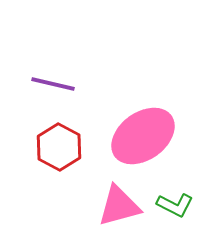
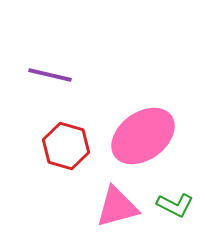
purple line: moved 3 px left, 9 px up
red hexagon: moved 7 px right, 1 px up; rotated 12 degrees counterclockwise
pink triangle: moved 2 px left, 1 px down
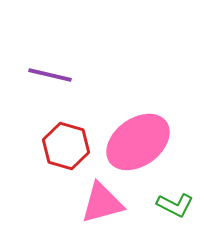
pink ellipse: moved 5 px left, 6 px down
pink triangle: moved 15 px left, 4 px up
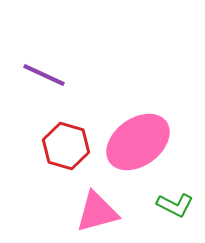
purple line: moved 6 px left; rotated 12 degrees clockwise
pink triangle: moved 5 px left, 9 px down
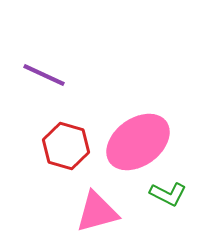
green L-shape: moved 7 px left, 11 px up
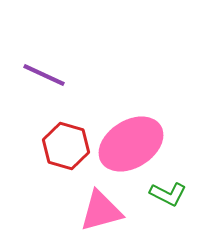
pink ellipse: moved 7 px left, 2 px down; rotated 4 degrees clockwise
pink triangle: moved 4 px right, 1 px up
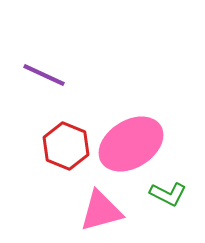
red hexagon: rotated 6 degrees clockwise
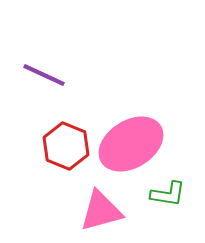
green L-shape: rotated 18 degrees counterclockwise
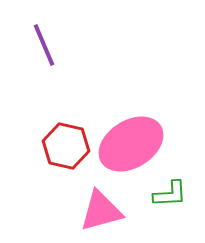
purple line: moved 30 px up; rotated 42 degrees clockwise
red hexagon: rotated 9 degrees counterclockwise
green L-shape: moved 2 px right; rotated 12 degrees counterclockwise
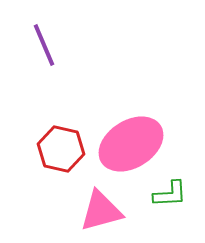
red hexagon: moved 5 px left, 3 px down
